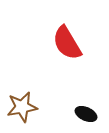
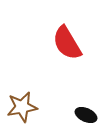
black ellipse: moved 1 px down
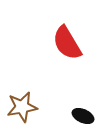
black ellipse: moved 3 px left, 1 px down
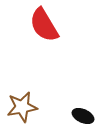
red semicircle: moved 23 px left, 18 px up
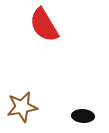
black ellipse: rotated 20 degrees counterclockwise
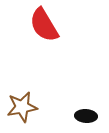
black ellipse: moved 3 px right
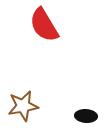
brown star: moved 1 px right, 1 px up
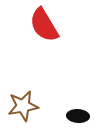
black ellipse: moved 8 px left
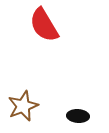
brown star: rotated 12 degrees counterclockwise
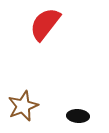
red semicircle: moved 1 px right, 1 px up; rotated 69 degrees clockwise
